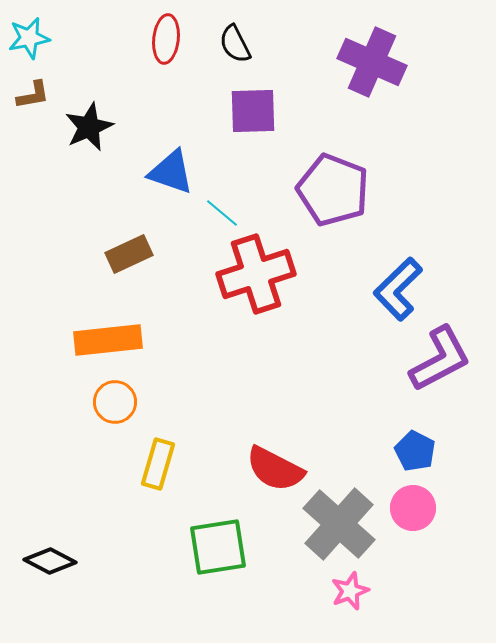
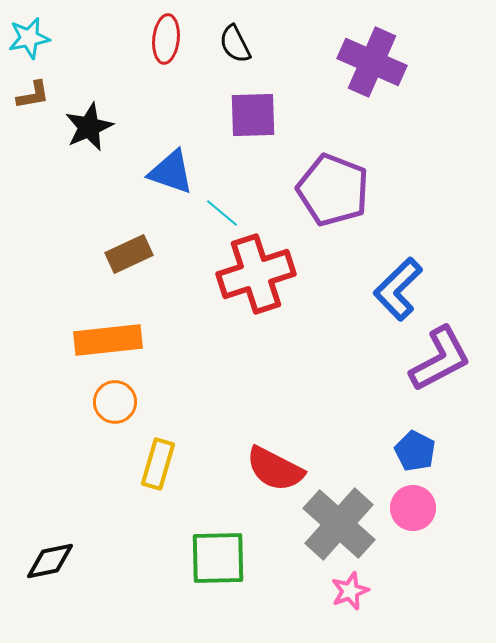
purple square: moved 4 px down
green square: moved 11 px down; rotated 8 degrees clockwise
black diamond: rotated 39 degrees counterclockwise
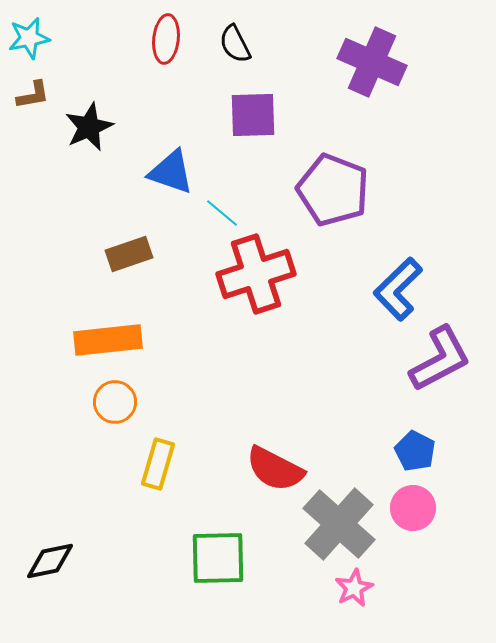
brown rectangle: rotated 6 degrees clockwise
pink star: moved 4 px right, 3 px up; rotated 6 degrees counterclockwise
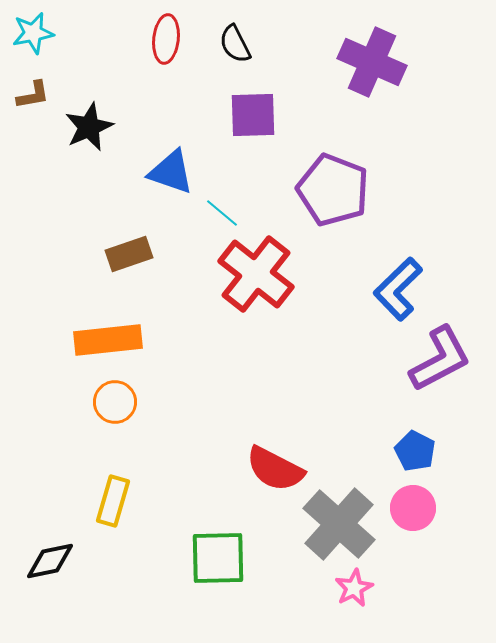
cyan star: moved 4 px right, 5 px up
red cross: rotated 34 degrees counterclockwise
yellow rectangle: moved 45 px left, 37 px down
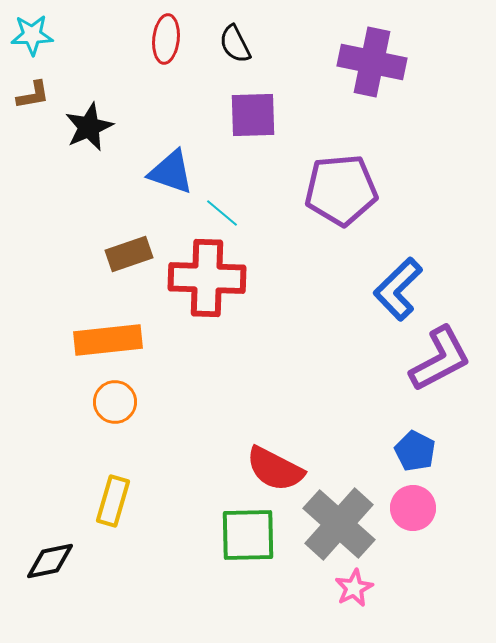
cyan star: moved 1 px left, 2 px down; rotated 9 degrees clockwise
purple cross: rotated 12 degrees counterclockwise
purple pentagon: moved 8 px right; rotated 26 degrees counterclockwise
red cross: moved 49 px left, 4 px down; rotated 36 degrees counterclockwise
green square: moved 30 px right, 23 px up
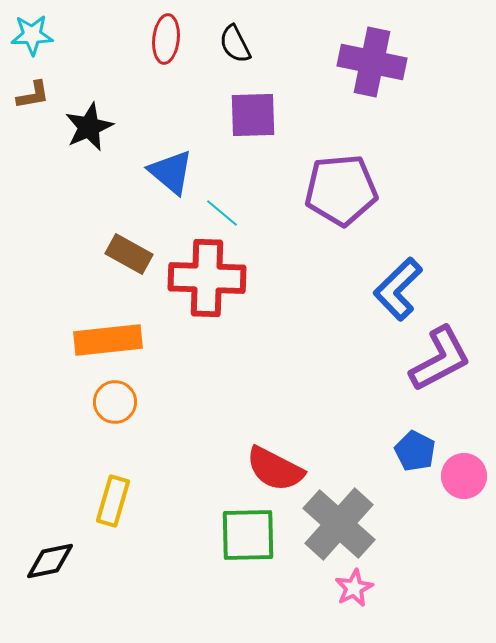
blue triangle: rotated 21 degrees clockwise
brown rectangle: rotated 48 degrees clockwise
pink circle: moved 51 px right, 32 px up
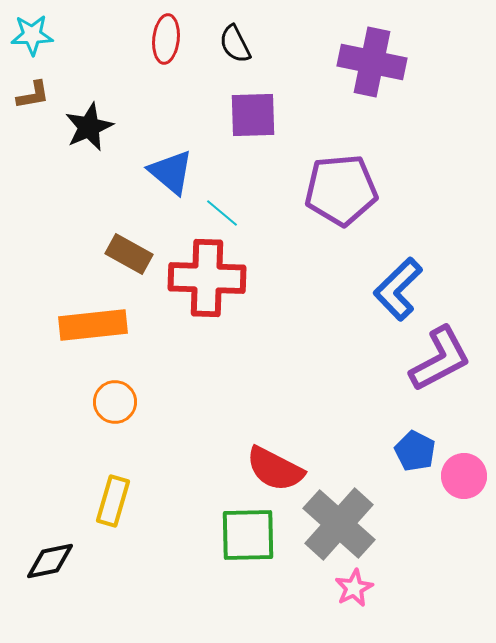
orange rectangle: moved 15 px left, 15 px up
